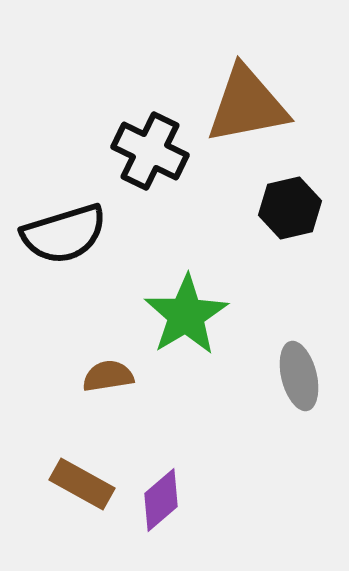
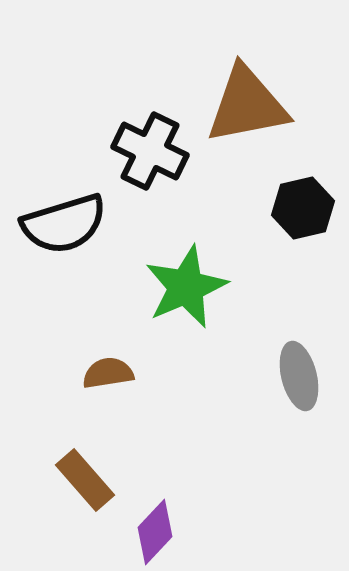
black hexagon: moved 13 px right
black semicircle: moved 10 px up
green star: moved 28 px up; rotated 8 degrees clockwise
brown semicircle: moved 3 px up
brown rectangle: moved 3 px right, 4 px up; rotated 20 degrees clockwise
purple diamond: moved 6 px left, 32 px down; rotated 6 degrees counterclockwise
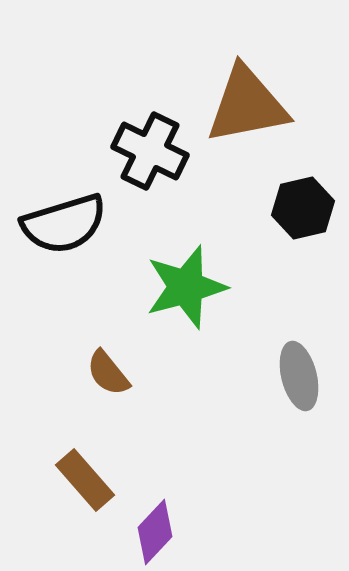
green star: rotated 8 degrees clockwise
brown semicircle: rotated 120 degrees counterclockwise
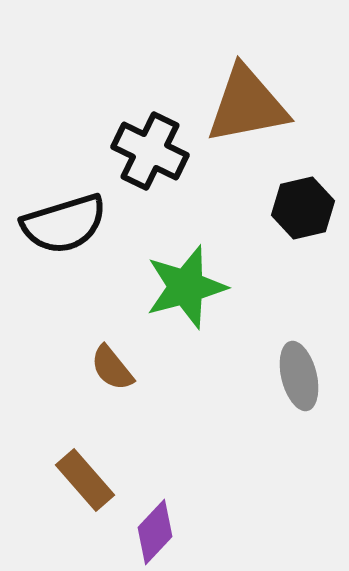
brown semicircle: moved 4 px right, 5 px up
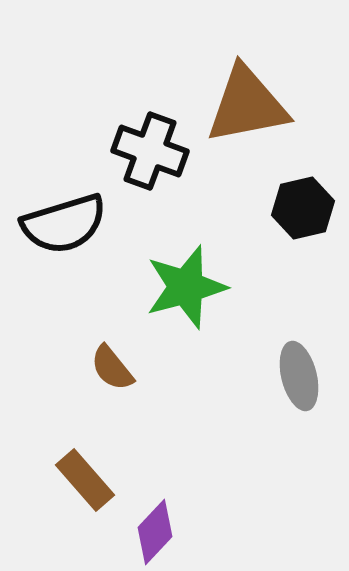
black cross: rotated 6 degrees counterclockwise
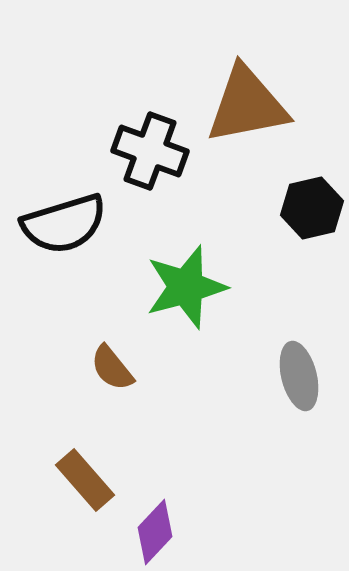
black hexagon: moved 9 px right
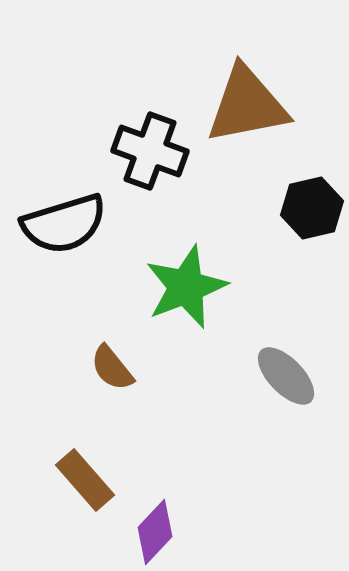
green star: rotated 6 degrees counterclockwise
gray ellipse: moved 13 px left; rotated 30 degrees counterclockwise
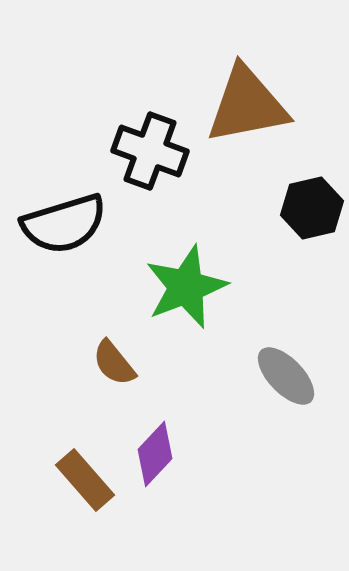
brown semicircle: moved 2 px right, 5 px up
purple diamond: moved 78 px up
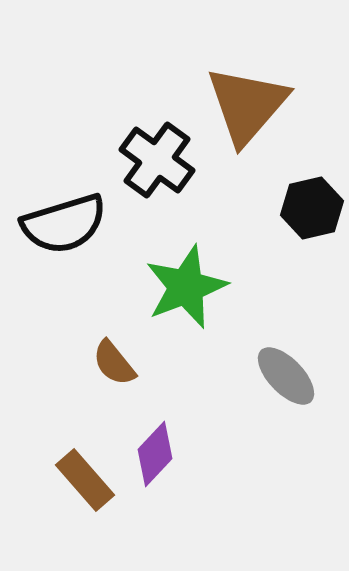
brown triangle: rotated 38 degrees counterclockwise
black cross: moved 7 px right, 9 px down; rotated 16 degrees clockwise
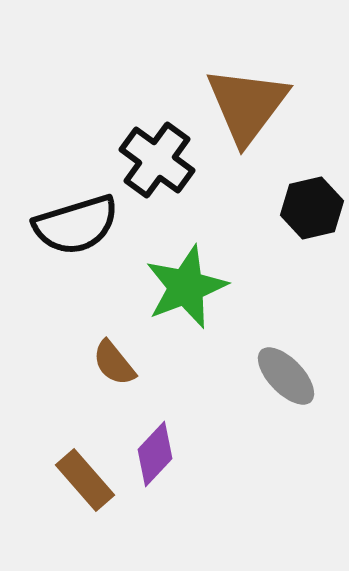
brown triangle: rotated 4 degrees counterclockwise
black semicircle: moved 12 px right, 1 px down
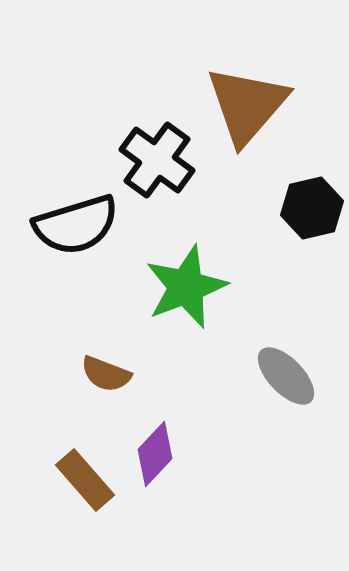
brown triangle: rotated 4 degrees clockwise
brown semicircle: moved 8 px left, 11 px down; rotated 30 degrees counterclockwise
